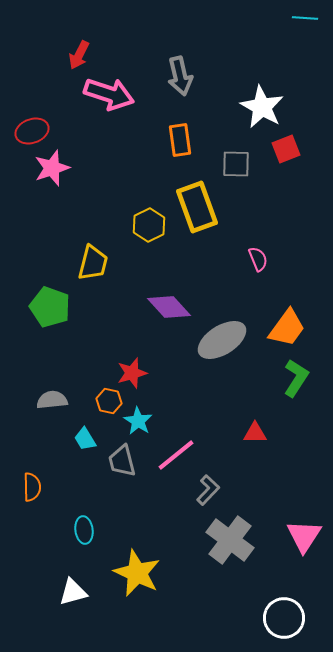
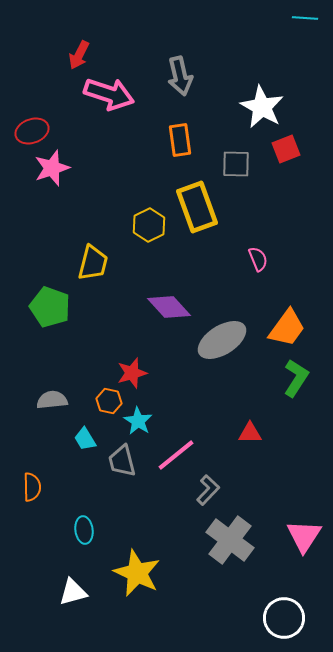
red triangle: moved 5 px left
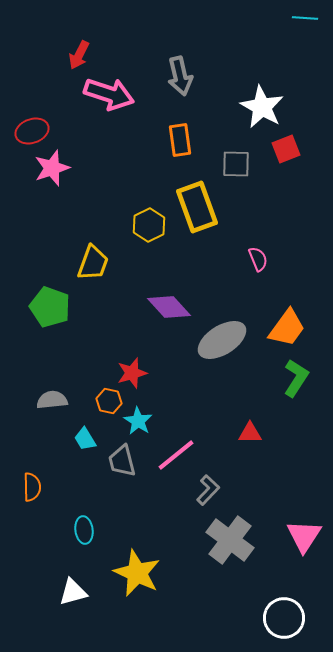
yellow trapezoid: rotated 6 degrees clockwise
